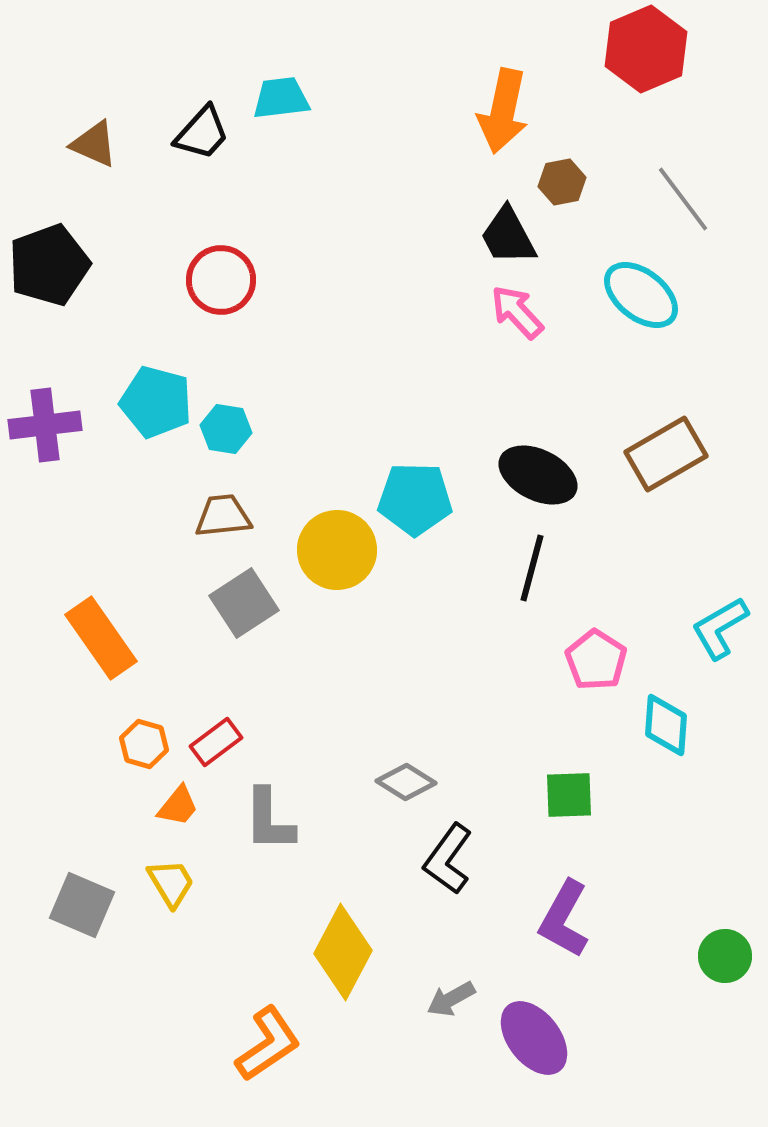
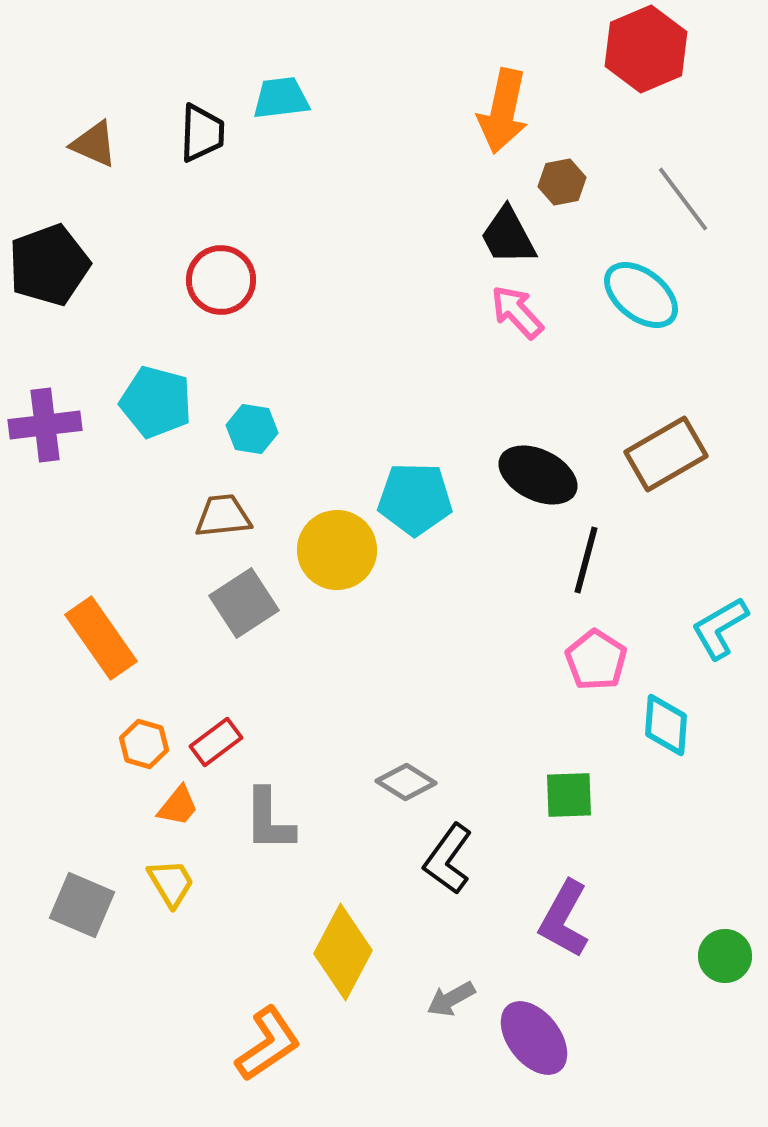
black trapezoid at (202, 133): rotated 40 degrees counterclockwise
cyan hexagon at (226, 429): moved 26 px right
black line at (532, 568): moved 54 px right, 8 px up
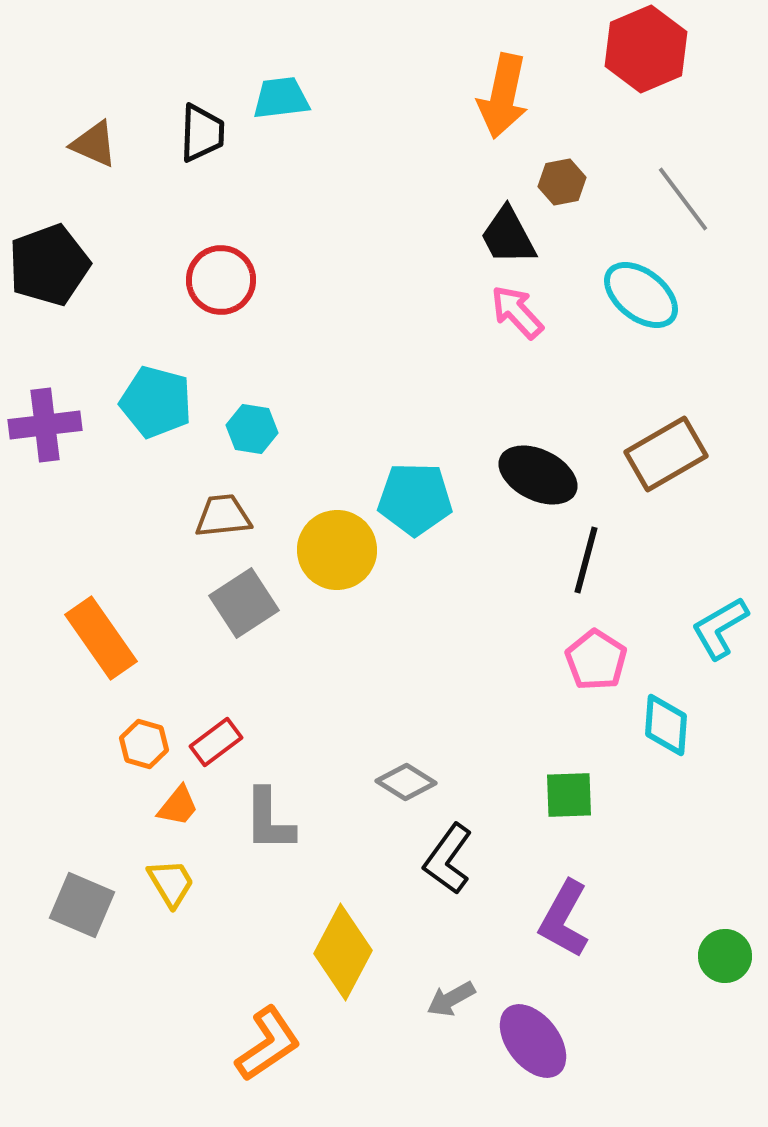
orange arrow at (503, 111): moved 15 px up
purple ellipse at (534, 1038): moved 1 px left, 3 px down
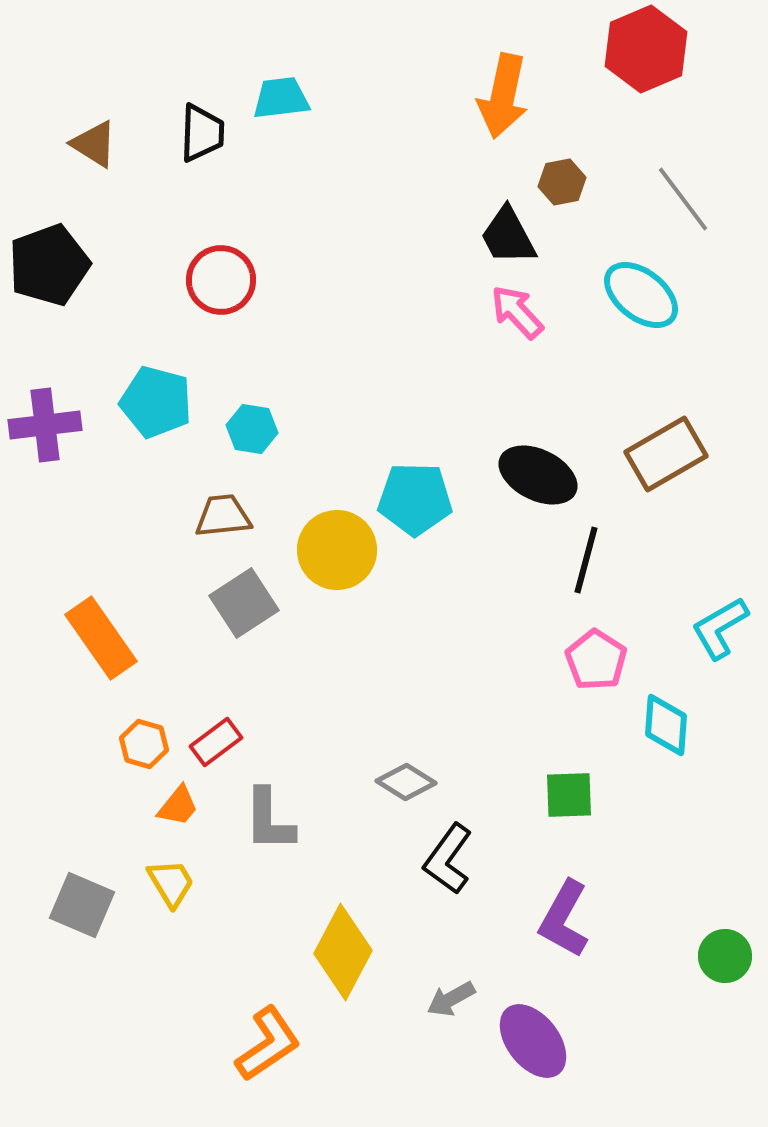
brown triangle at (94, 144): rotated 8 degrees clockwise
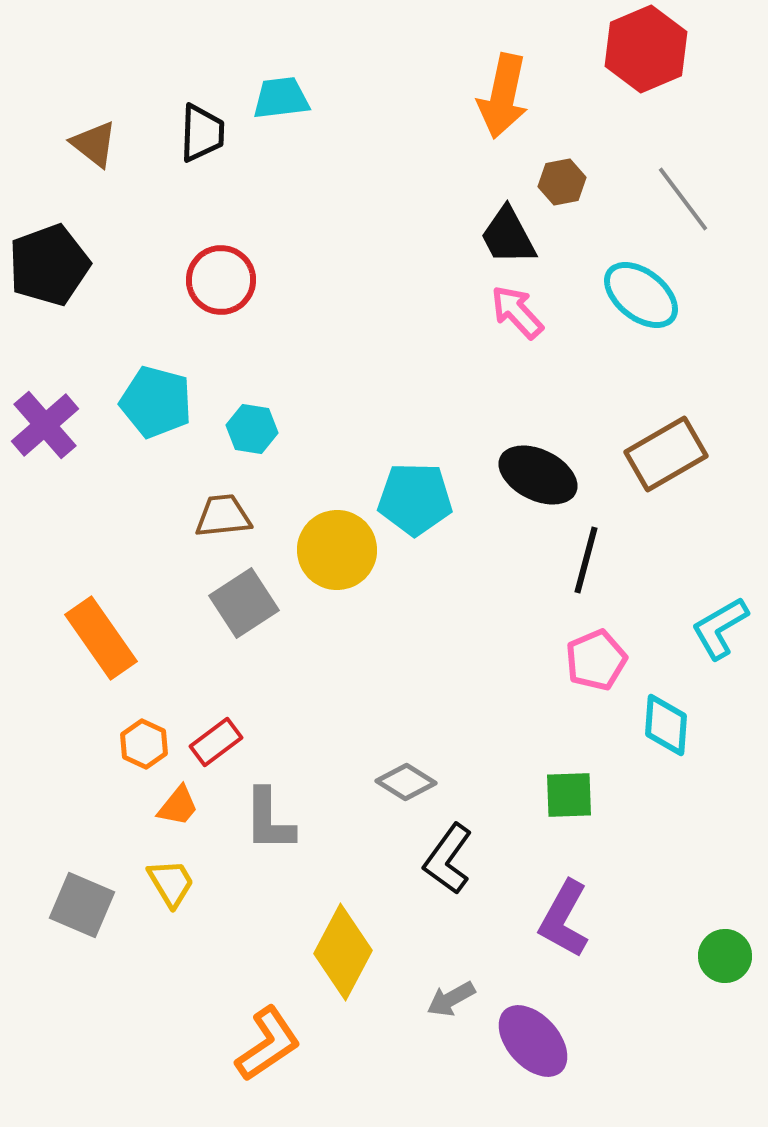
brown triangle at (94, 144): rotated 6 degrees clockwise
purple cross at (45, 425): rotated 34 degrees counterclockwise
pink pentagon at (596, 660): rotated 16 degrees clockwise
orange hexagon at (144, 744): rotated 9 degrees clockwise
purple ellipse at (533, 1041): rotated 4 degrees counterclockwise
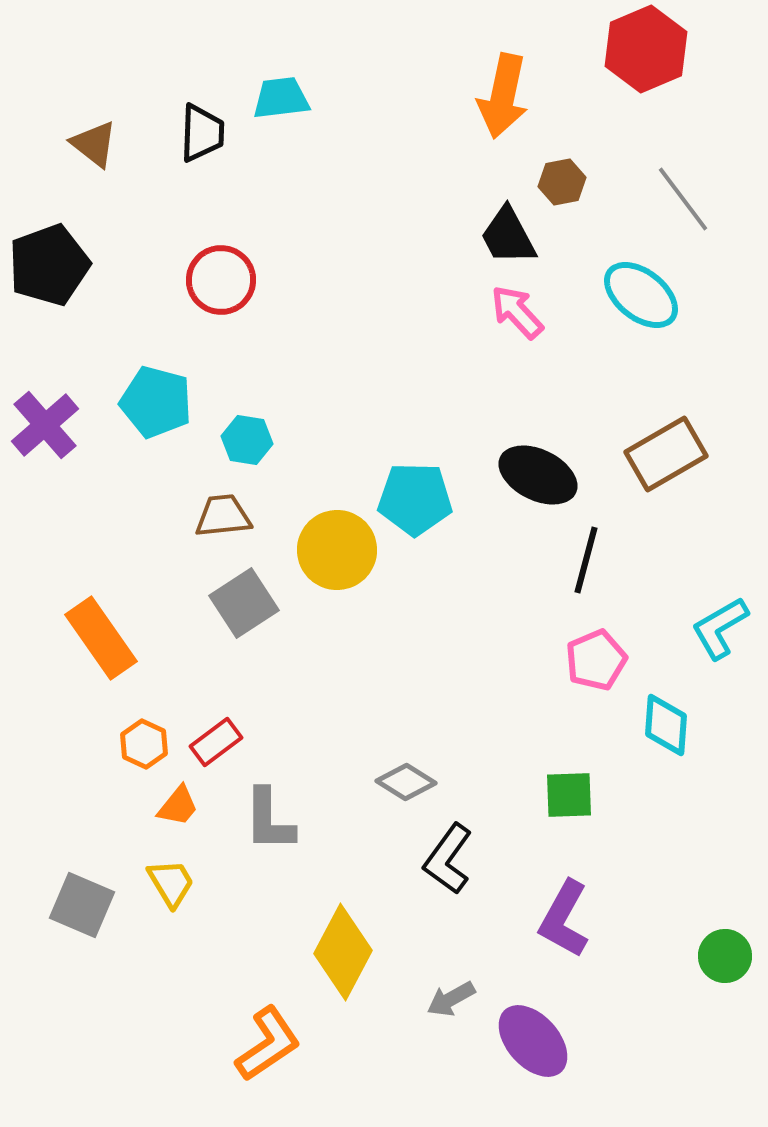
cyan hexagon at (252, 429): moved 5 px left, 11 px down
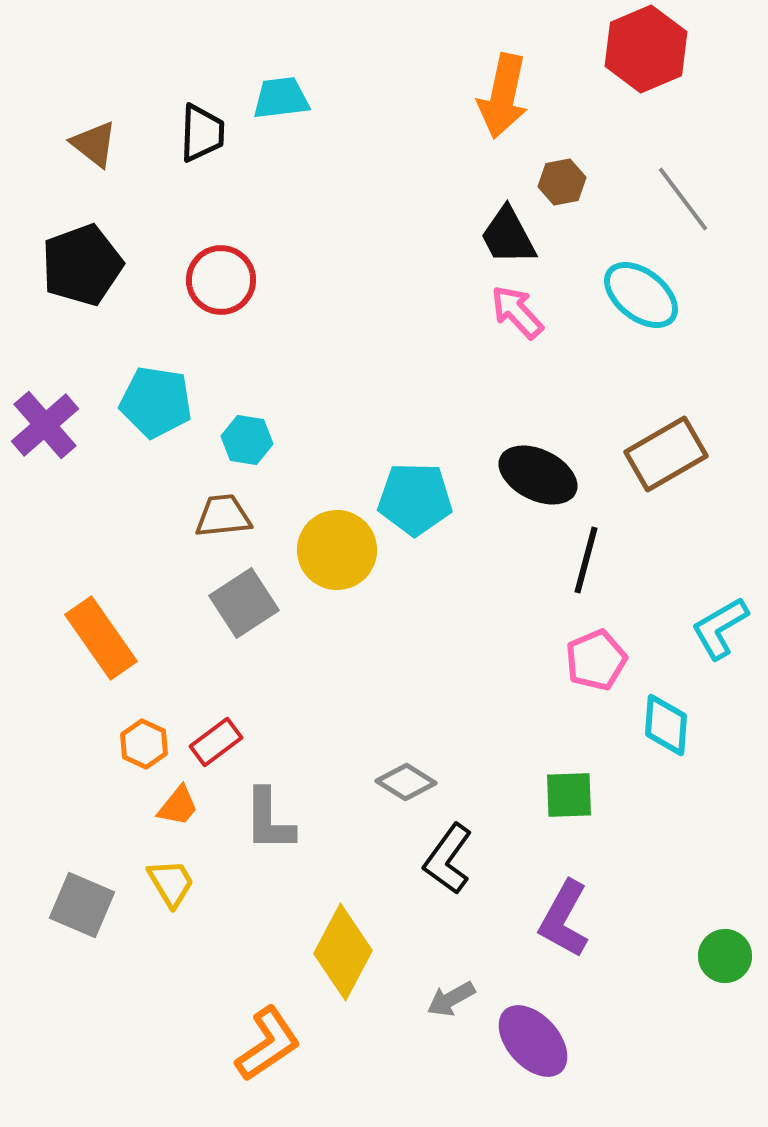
black pentagon at (49, 265): moved 33 px right
cyan pentagon at (156, 402): rotated 6 degrees counterclockwise
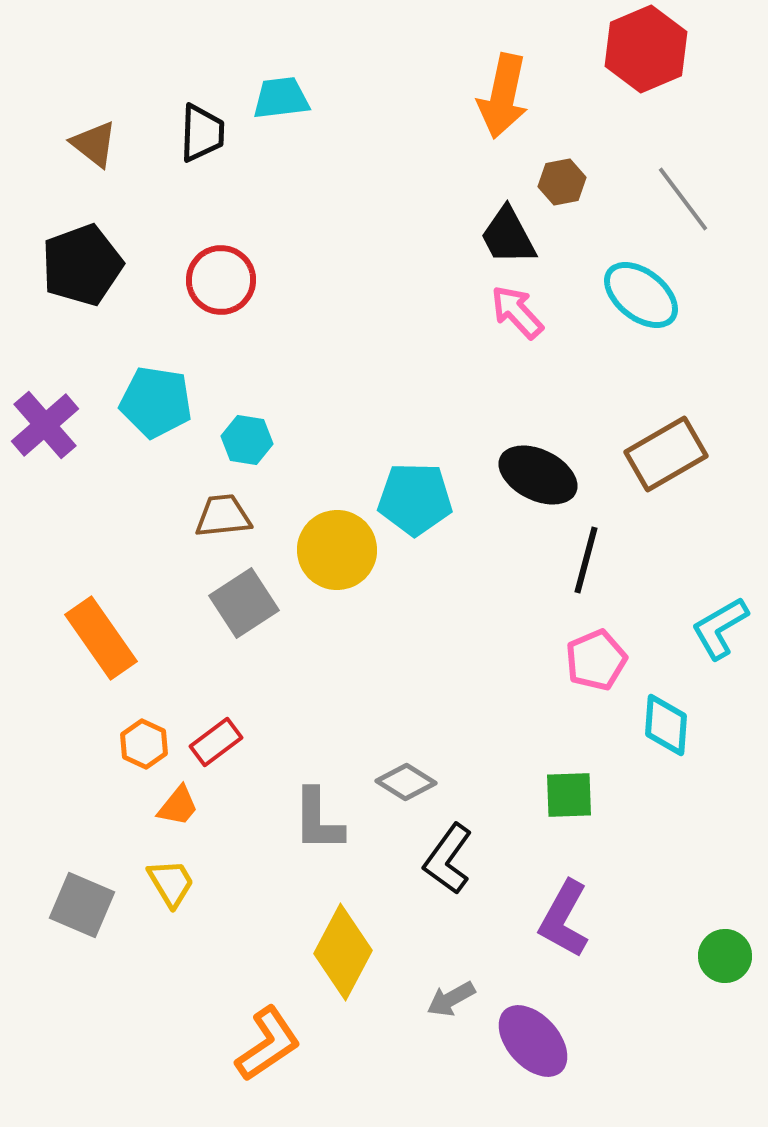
gray L-shape at (269, 820): moved 49 px right
